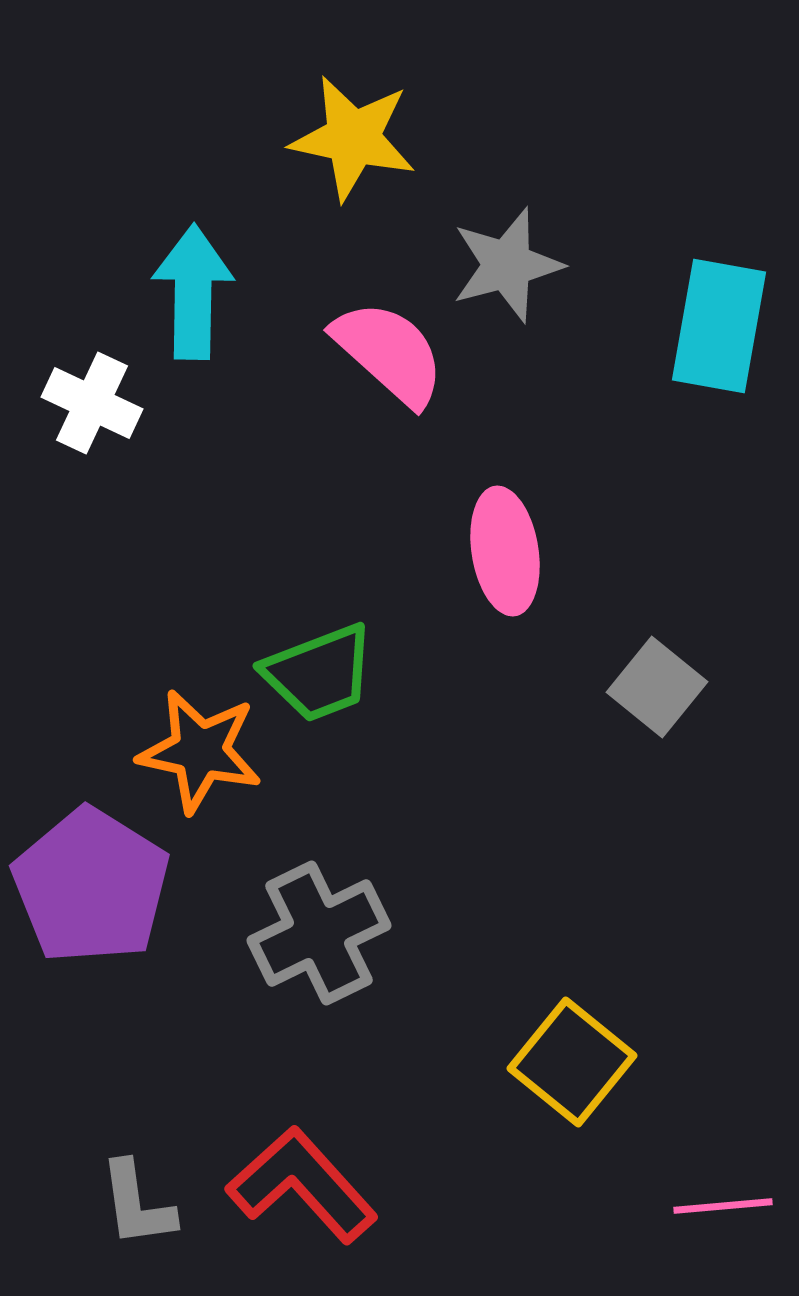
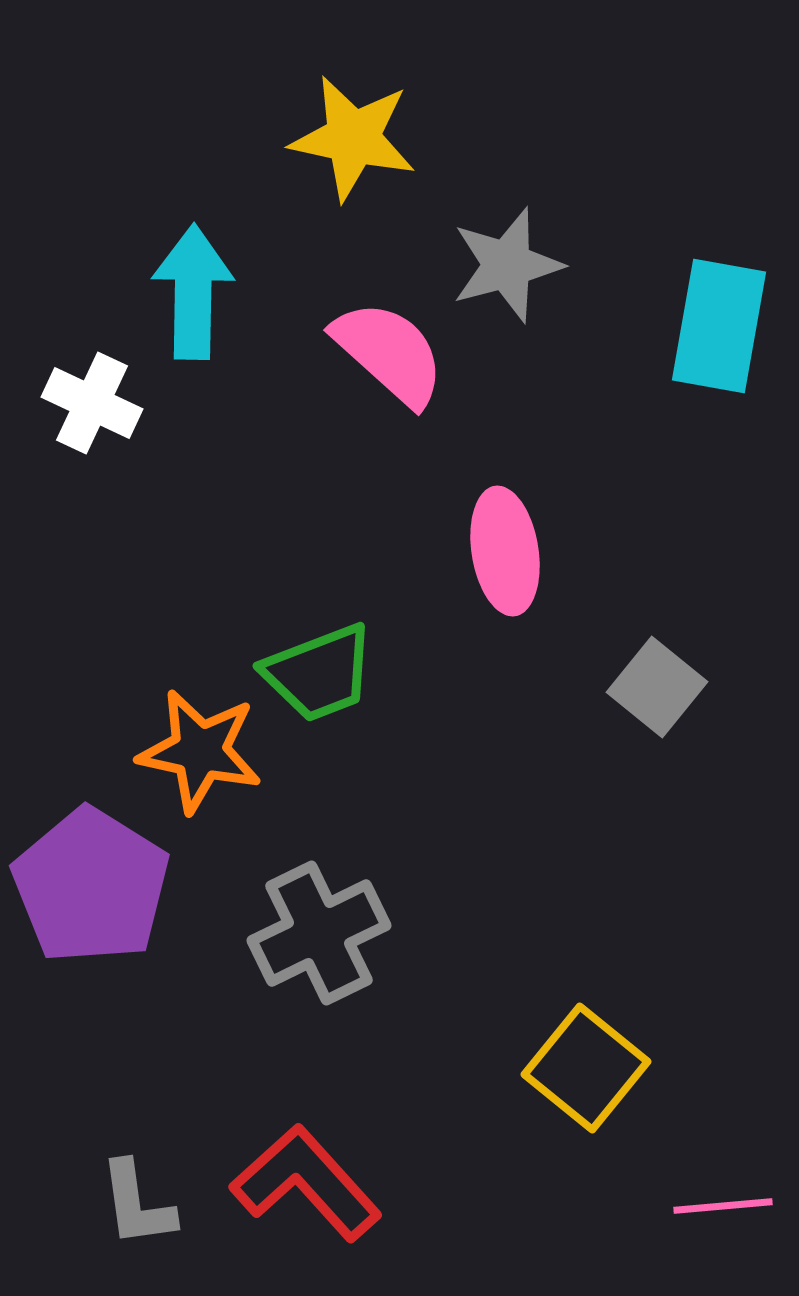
yellow square: moved 14 px right, 6 px down
red L-shape: moved 4 px right, 2 px up
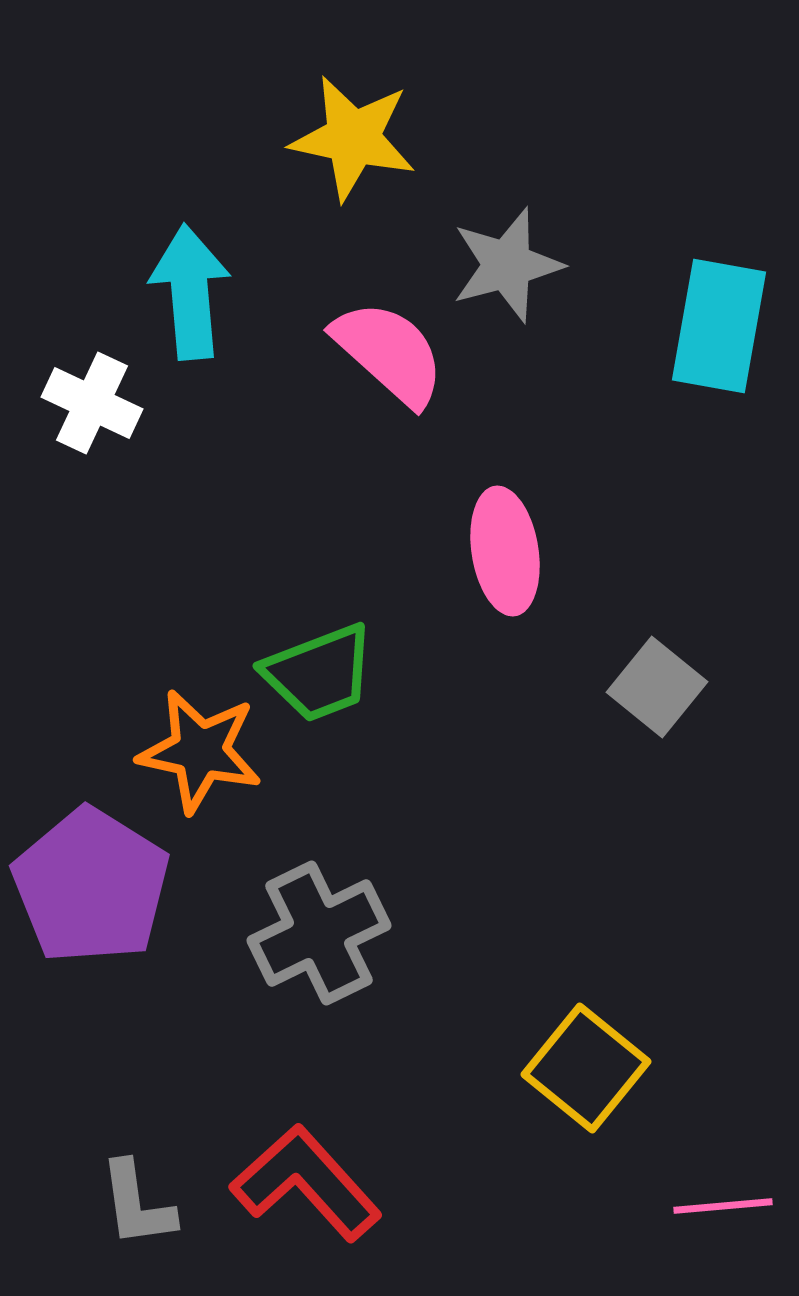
cyan arrow: moved 3 px left; rotated 6 degrees counterclockwise
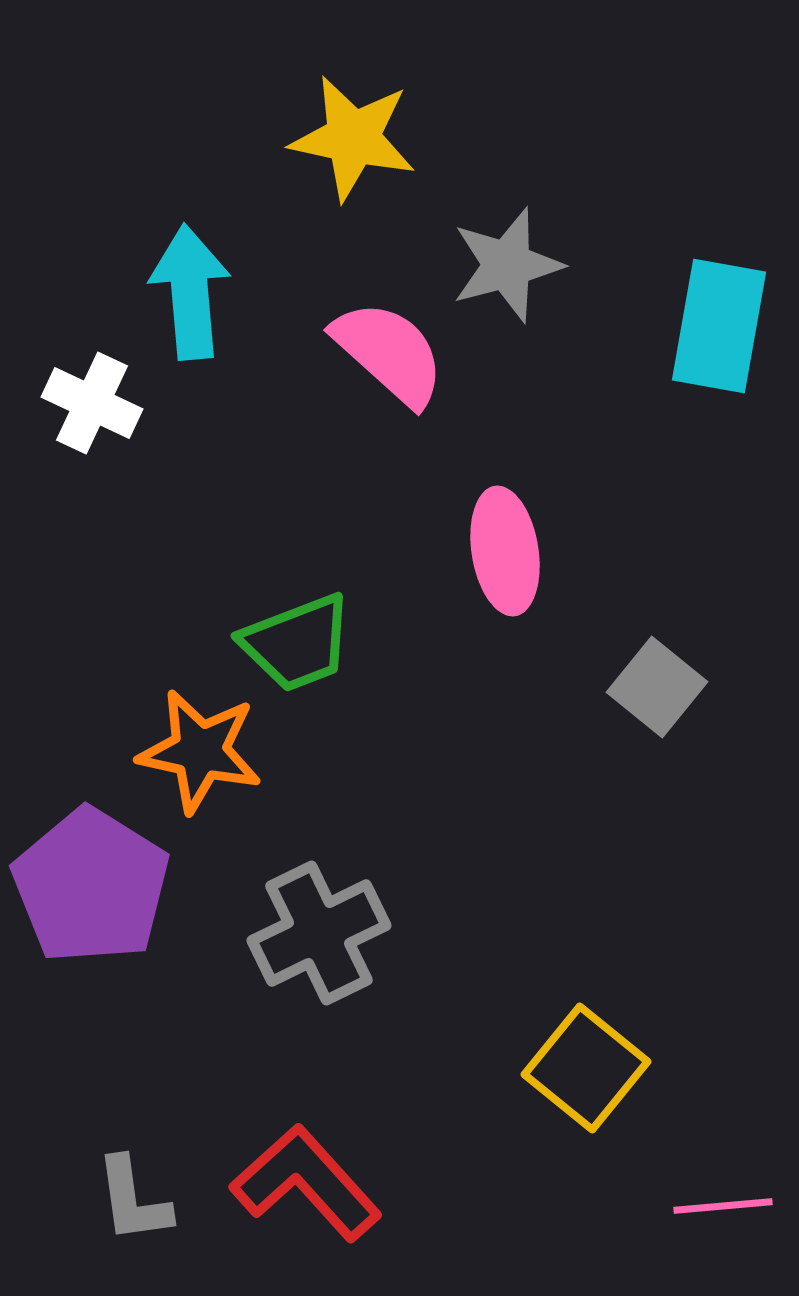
green trapezoid: moved 22 px left, 30 px up
gray L-shape: moved 4 px left, 4 px up
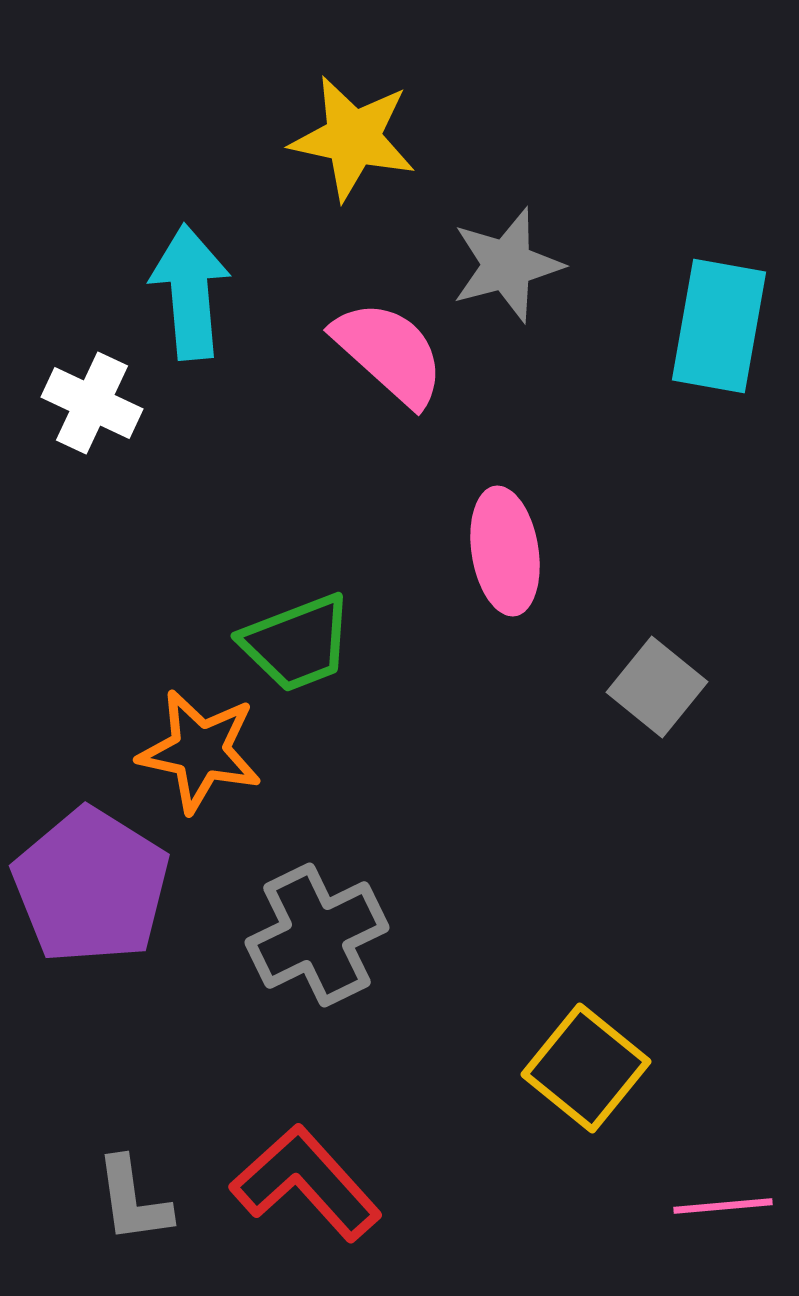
gray cross: moved 2 px left, 2 px down
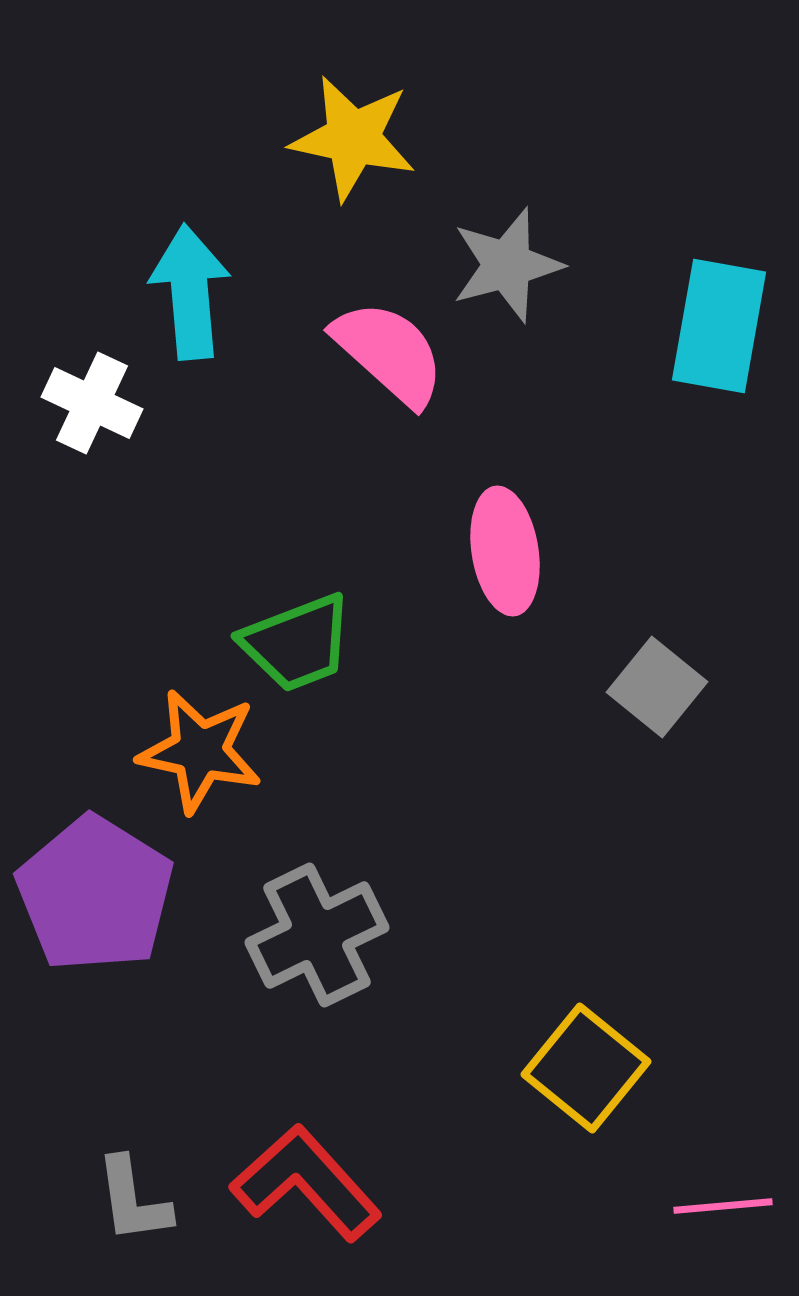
purple pentagon: moved 4 px right, 8 px down
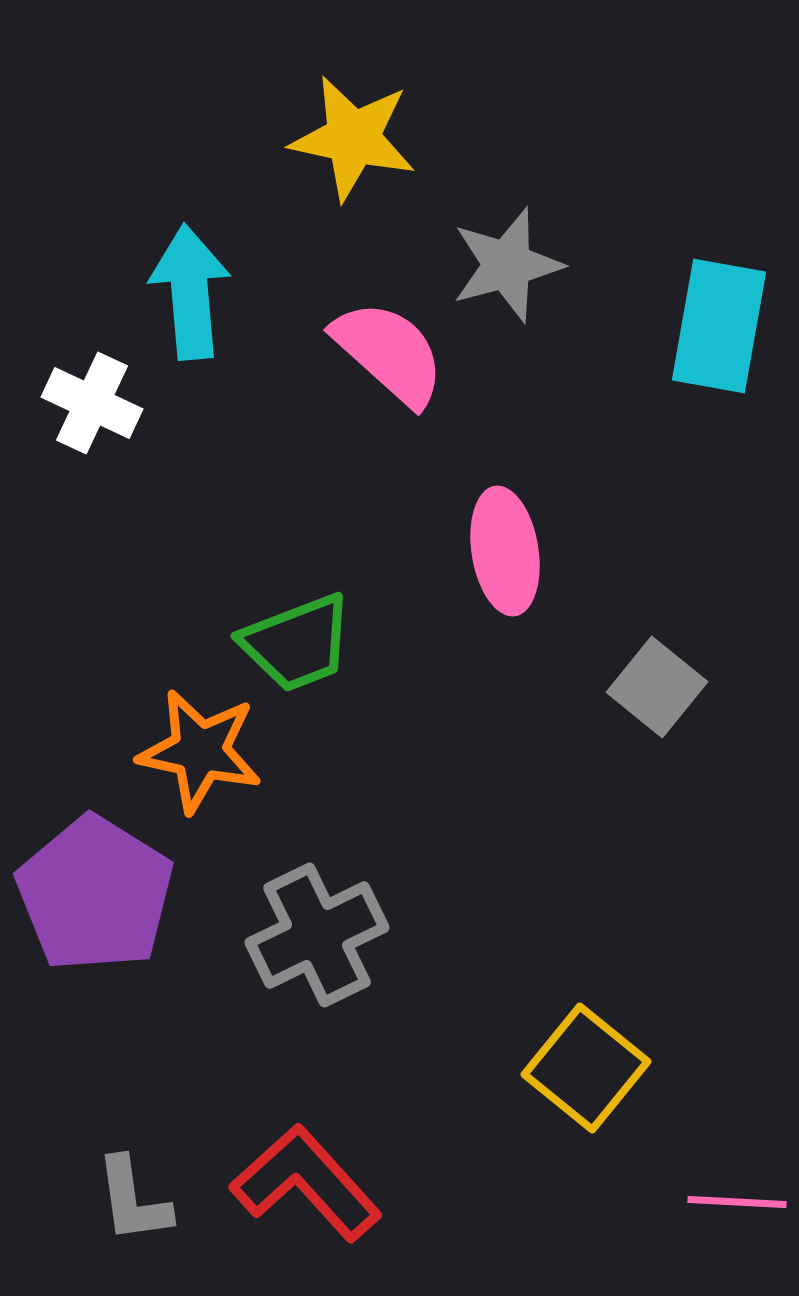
pink line: moved 14 px right, 4 px up; rotated 8 degrees clockwise
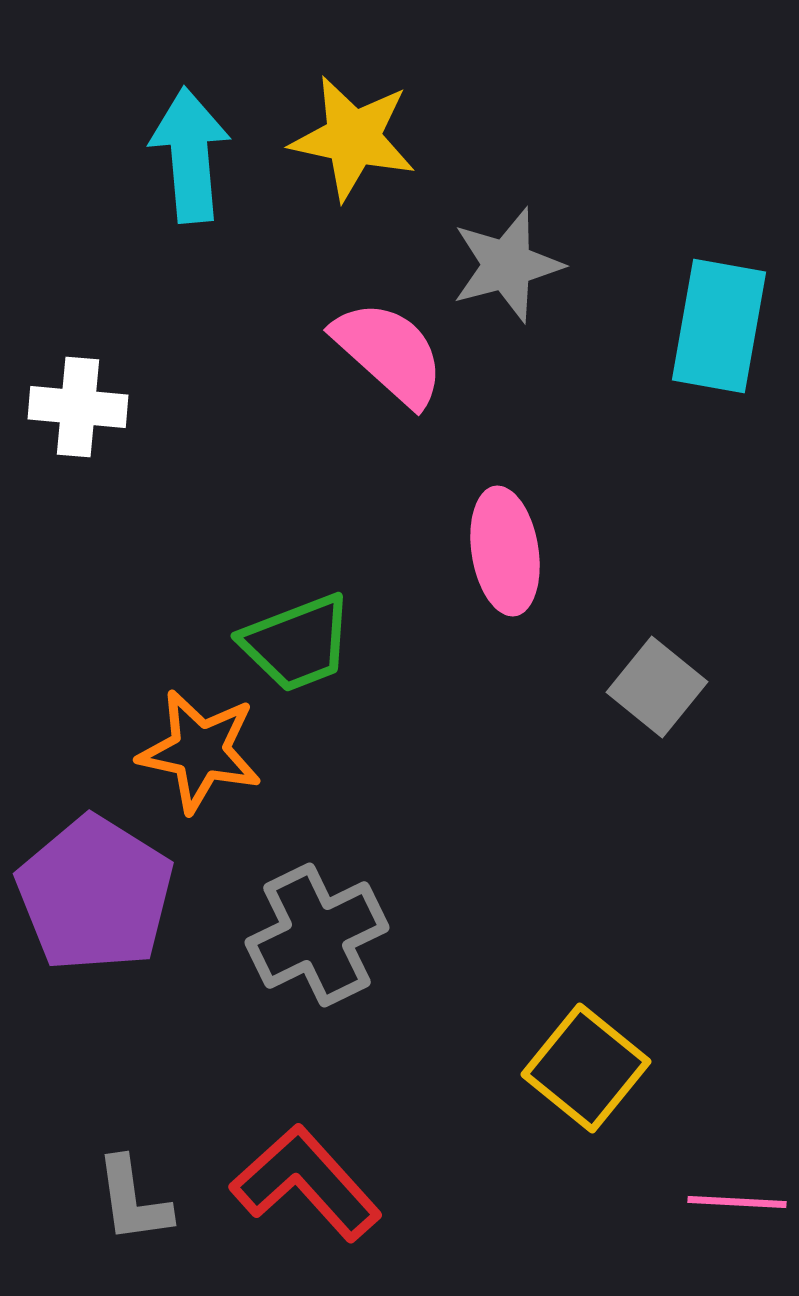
cyan arrow: moved 137 px up
white cross: moved 14 px left, 4 px down; rotated 20 degrees counterclockwise
